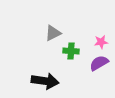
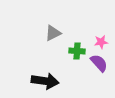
green cross: moved 6 px right
purple semicircle: rotated 78 degrees clockwise
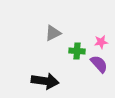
purple semicircle: moved 1 px down
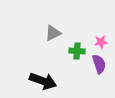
purple semicircle: rotated 24 degrees clockwise
black arrow: moved 2 px left; rotated 12 degrees clockwise
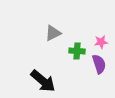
black arrow: rotated 20 degrees clockwise
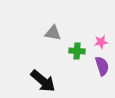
gray triangle: rotated 36 degrees clockwise
purple semicircle: moved 3 px right, 2 px down
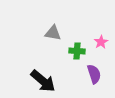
pink star: rotated 24 degrees counterclockwise
purple semicircle: moved 8 px left, 8 px down
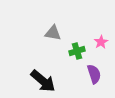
green cross: rotated 21 degrees counterclockwise
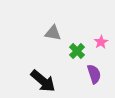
green cross: rotated 28 degrees counterclockwise
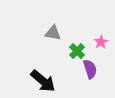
purple semicircle: moved 4 px left, 5 px up
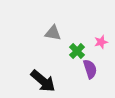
pink star: rotated 16 degrees clockwise
